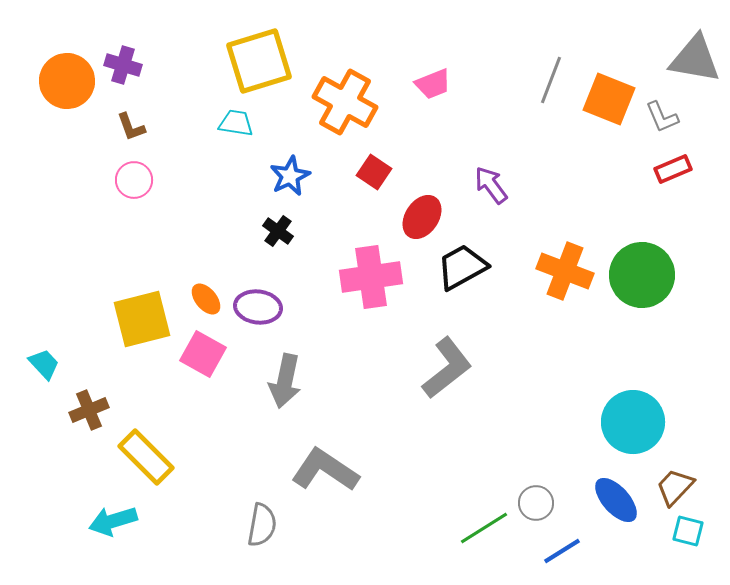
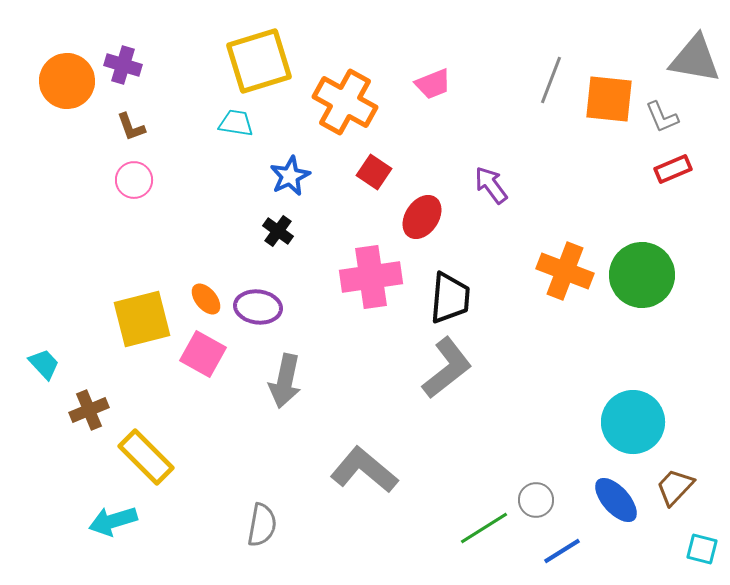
orange square at (609, 99): rotated 16 degrees counterclockwise
black trapezoid at (462, 267): moved 12 px left, 31 px down; rotated 124 degrees clockwise
gray L-shape at (325, 470): moved 39 px right; rotated 6 degrees clockwise
gray circle at (536, 503): moved 3 px up
cyan square at (688, 531): moved 14 px right, 18 px down
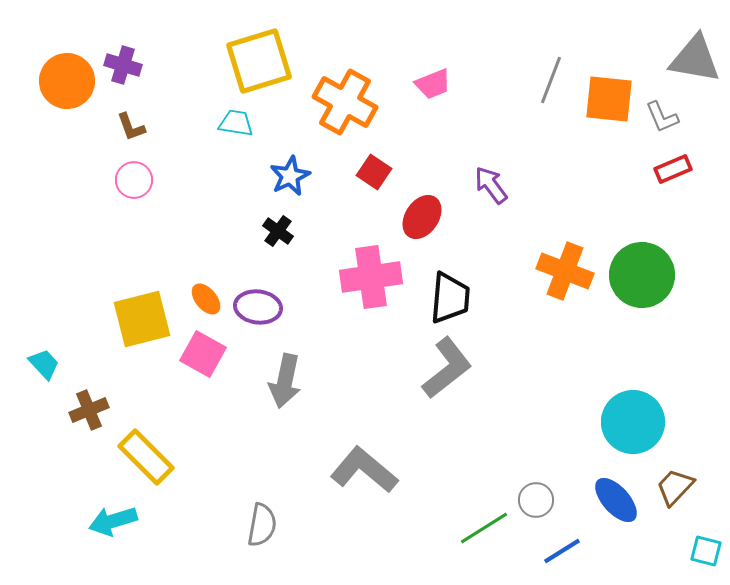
cyan square at (702, 549): moved 4 px right, 2 px down
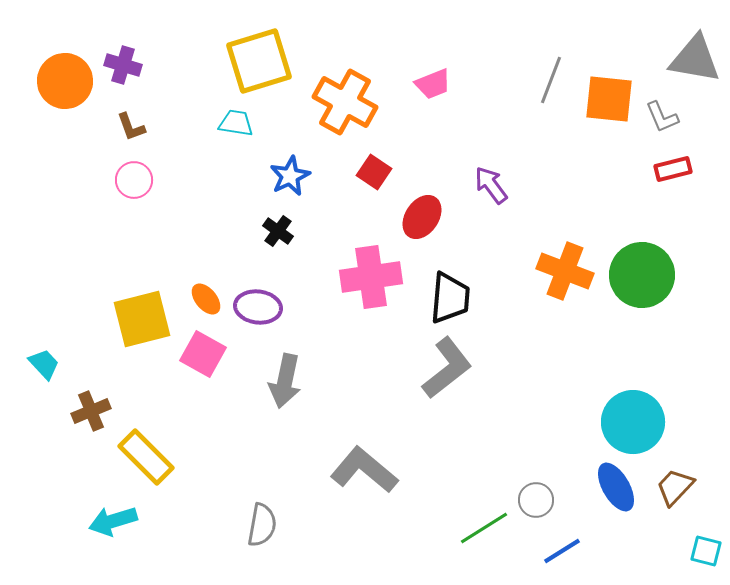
orange circle at (67, 81): moved 2 px left
red rectangle at (673, 169): rotated 9 degrees clockwise
brown cross at (89, 410): moved 2 px right, 1 px down
blue ellipse at (616, 500): moved 13 px up; rotated 12 degrees clockwise
